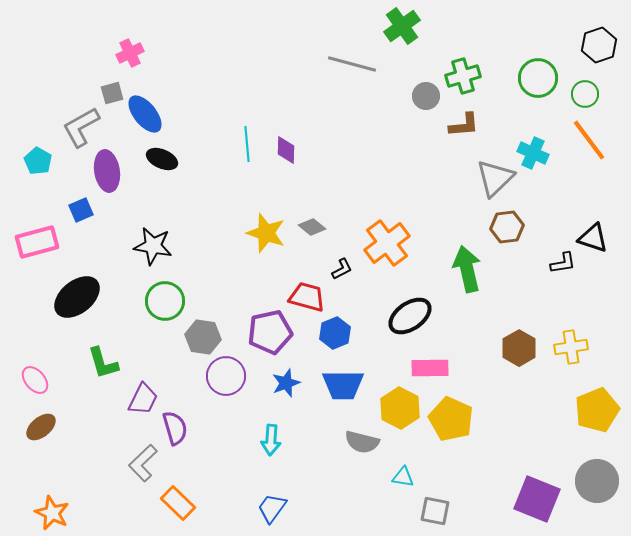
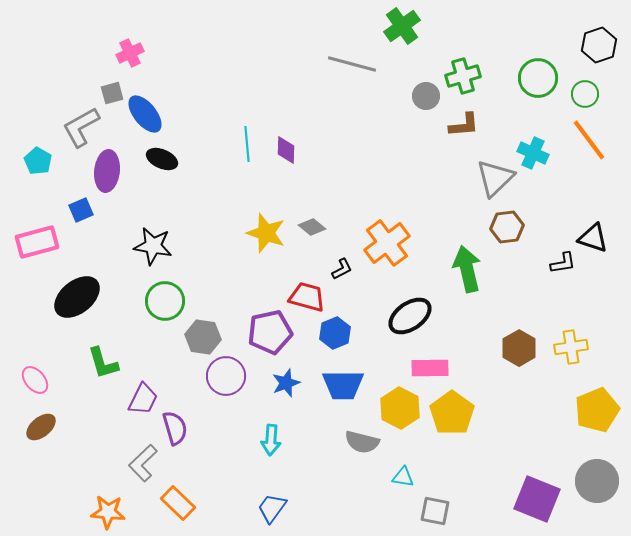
purple ellipse at (107, 171): rotated 15 degrees clockwise
yellow pentagon at (451, 419): moved 1 px right, 6 px up; rotated 12 degrees clockwise
orange star at (52, 513): moved 56 px right, 1 px up; rotated 20 degrees counterclockwise
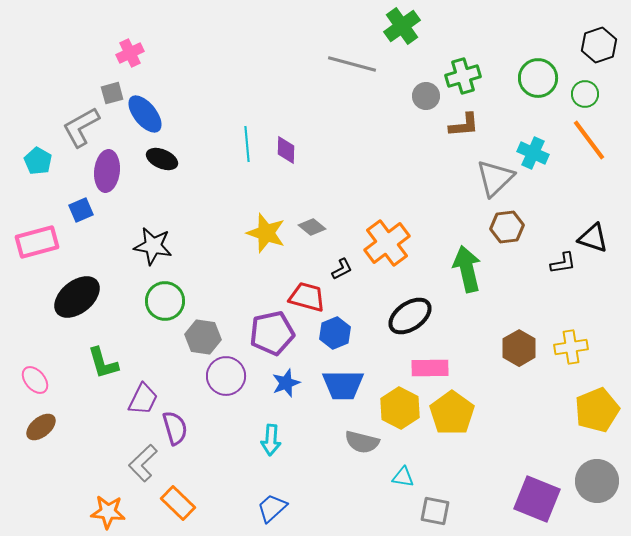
purple pentagon at (270, 332): moved 2 px right, 1 px down
blue trapezoid at (272, 508): rotated 12 degrees clockwise
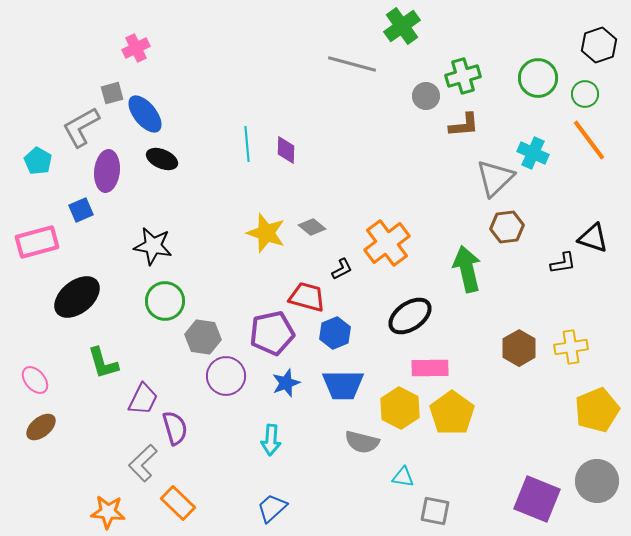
pink cross at (130, 53): moved 6 px right, 5 px up
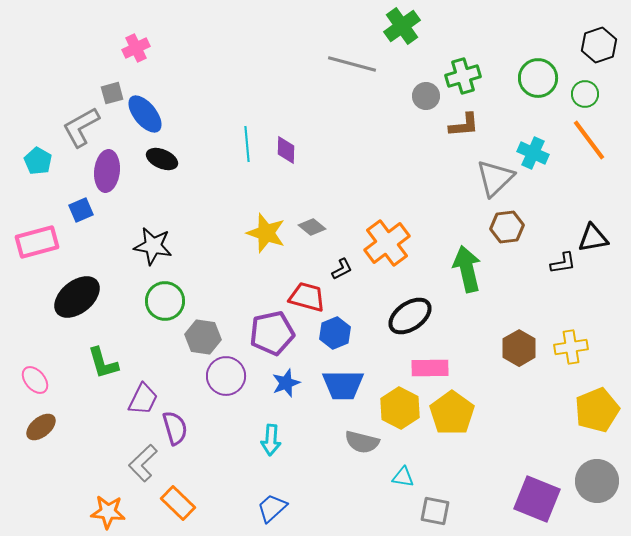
black triangle at (593, 238): rotated 28 degrees counterclockwise
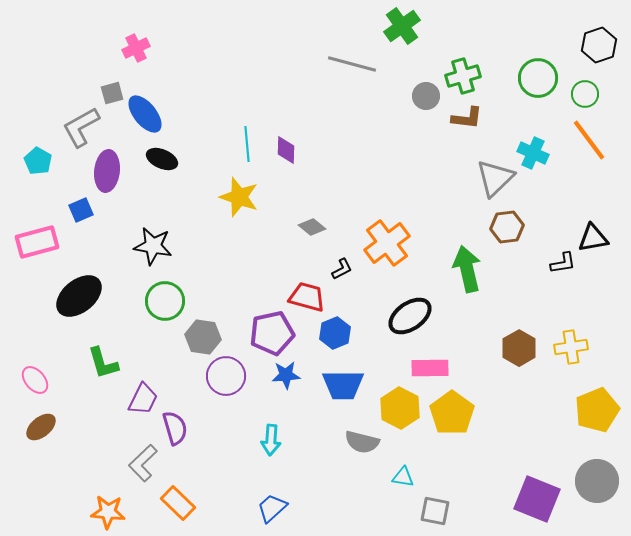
brown L-shape at (464, 125): moved 3 px right, 7 px up; rotated 12 degrees clockwise
yellow star at (266, 233): moved 27 px left, 36 px up
black ellipse at (77, 297): moved 2 px right, 1 px up
blue star at (286, 383): moved 8 px up; rotated 16 degrees clockwise
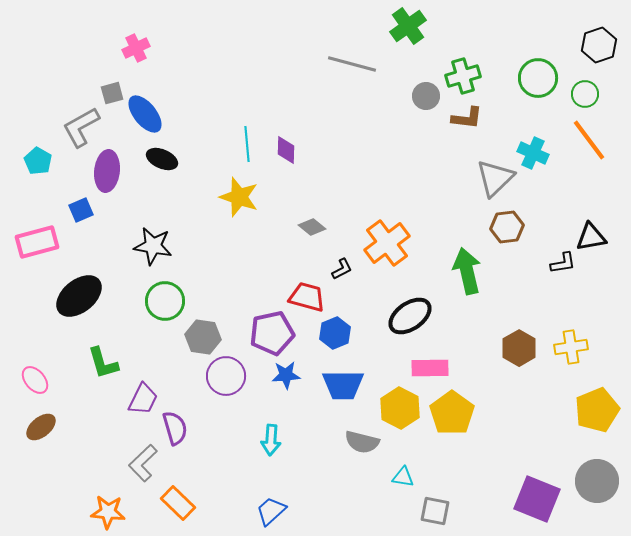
green cross at (402, 26): moved 6 px right
black triangle at (593, 238): moved 2 px left, 1 px up
green arrow at (467, 269): moved 2 px down
blue trapezoid at (272, 508): moved 1 px left, 3 px down
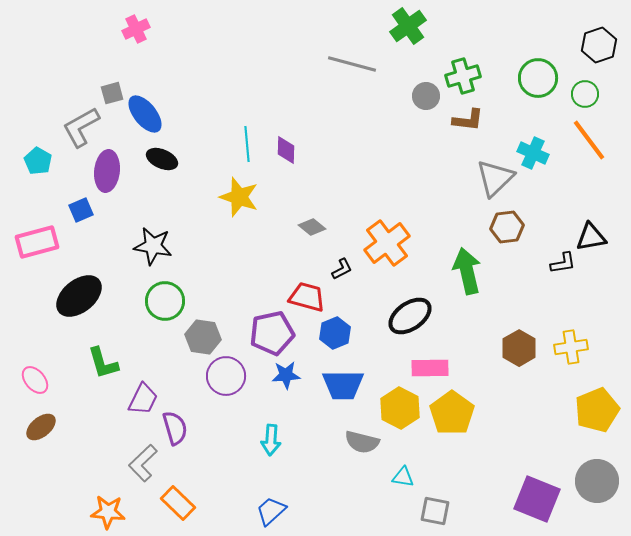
pink cross at (136, 48): moved 19 px up
brown L-shape at (467, 118): moved 1 px right, 2 px down
